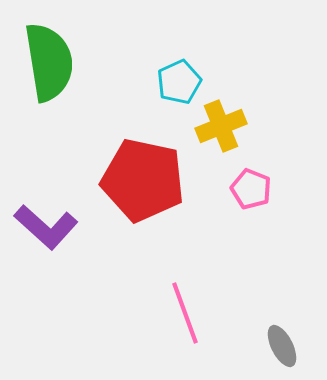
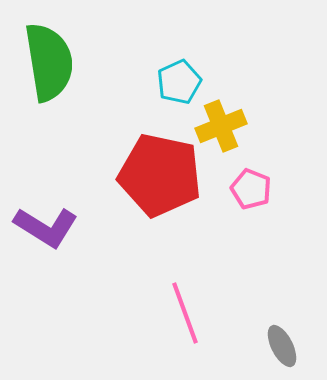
red pentagon: moved 17 px right, 5 px up
purple L-shape: rotated 10 degrees counterclockwise
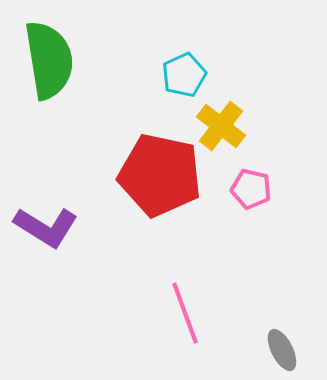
green semicircle: moved 2 px up
cyan pentagon: moved 5 px right, 7 px up
yellow cross: rotated 30 degrees counterclockwise
pink pentagon: rotated 9 degrees counterclockwise
gray ellipse: moved 4 px down
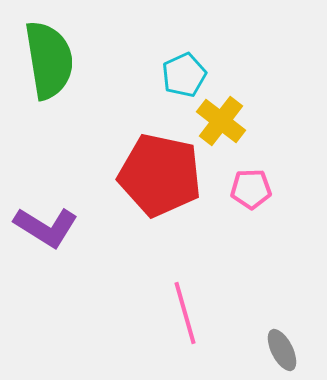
yellow cross: moved 5 px up
pink pentagon: rotated 15 degrees counterclockwise
pink line: rotated 4 degrees clockwise
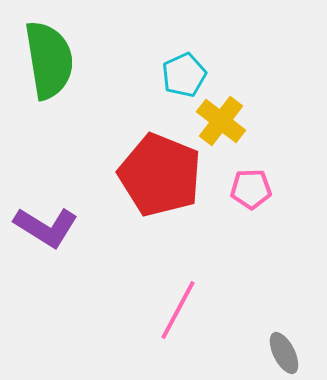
red pentagon: rotated 10 degrees clockwise
pink line: moved 7 px left, 3 px up; rotated 44 degrees clockwise
gray ellipse: moved 2 px right, 3 px down
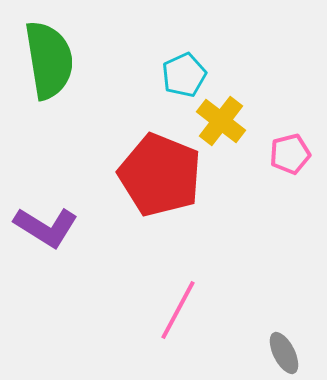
pink pentagon: moved 39 px right, 35 px up; rotated 12 degrees counterclockwise
